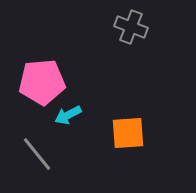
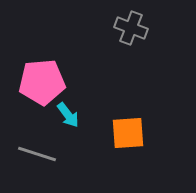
gray cross: moved 1 px down
cyan arrow: rotated 100 degrees counterclockwise
gray line: rotated 33 degrees counterclockwise
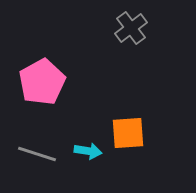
gray cross: rotated 32 degrees clockwise
pink pentagon: rotated 24 degrees counterclockwise
cyan arrow: moved 20 px right, 36 px down; rotated 44 degrees counterclockwise
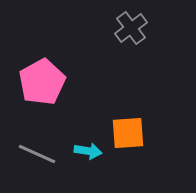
gray line: rotated 6 degrees clockwise
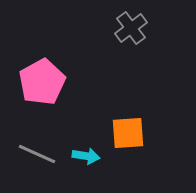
cyan arrow: moved 2 px left, 5 px down
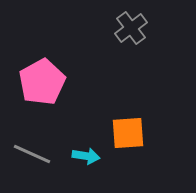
gray line: moved 5 px left
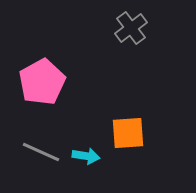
gray line: moved 9 px right, 2 px up
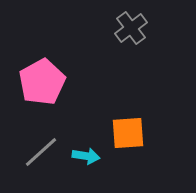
gray line: rotated 66 degrees counterclockwise
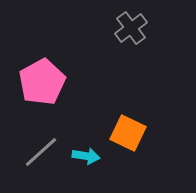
orange square: rotated 30 degrees clockwise
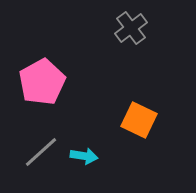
orange square: moved 11 px right, 13 px up
cyan arrow: moved 2 px left
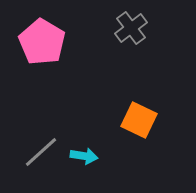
pink pentagon: moved 40 px up; rotated 12 degrees counterclockwise
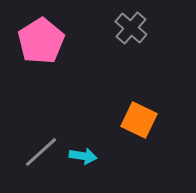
gray cross: rotated 12 degrees counterclockwise
pink pentagon: moved 1 px left, 1 px up; rotated 9 degrees clockwise
cyan arrow: moved 1 px left
